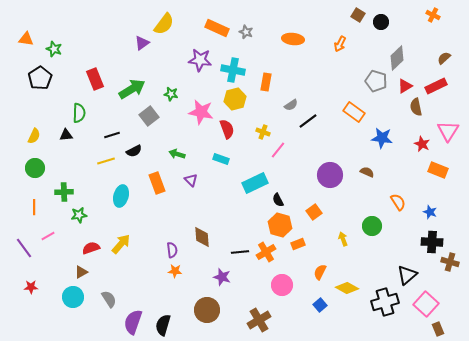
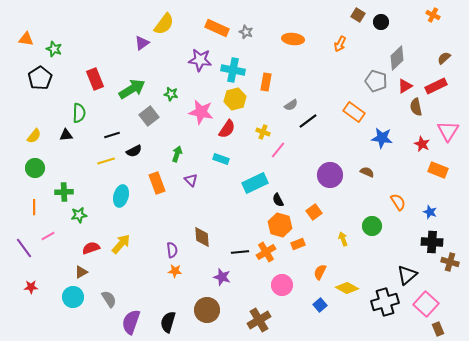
red semicircle at (227, 129): rotated 54 degrees clockwise
yellow semicircle at (34, 136): rotated 14 degrees clockwise
green arrow at (177, 154): rotated 91 degrees clockwise
purple semicircle at (133, 322): moved 2 px left
black semicircle at (163, 325): moved 5 px right, 3 px up
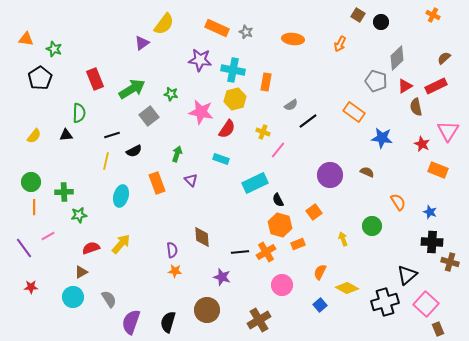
yellow line at (106, 161): rotated 60 degrees counterclockwise
green circle at (35, 168): moved 4 px left, 14 px down
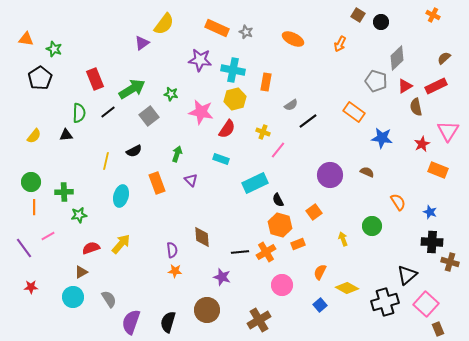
orange ellipse at (293, 39): rotated 20 degrees clockwise
black line at (112, 135): moved 4 px left, 23 px up; rotated 21 degrees counterclockwise
red star at (422, 144): rotated 21 degrees clockwise
